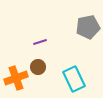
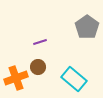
gray pentagon: moved 1 px left; rotated 25 degrees counterclockwise
cyan rectangle: rotated 25 degrees counterclockwise
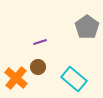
orange cross: rotated 30 degrees counterclockwise
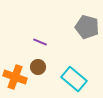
gray pentagon: rotated 20 degrees counterclockwise
purple line: rotated 40 degrees clockwise
orange cross: moved 1 px left, 1 px up; rotated 20 degrees counterclockwise
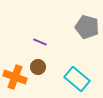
cyan rectangle: moved 3 px right
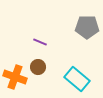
gray pentagon: rotated 15 degrees counterclockwise
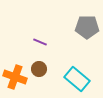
brown circle: moved 1 px right, 2 px down
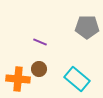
orange cross: moved 3 px right, 2 px down; rotated 15 degrees counterclockwise
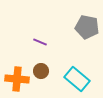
gray pentagon: rotated 10 degrees clockwise
brown circle: moved 2 px right, 2 px down
orange cross: moved 1 px left
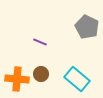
gray pentagon: rotated 15 degrees clockwise
brown circle: moved 3 px down
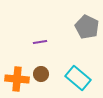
purple line: rotated 32 degrees counterclockwise
cyan rectangle: moved 1 px right, 1 px up
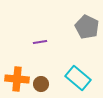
brown circle: moved 10 px down
